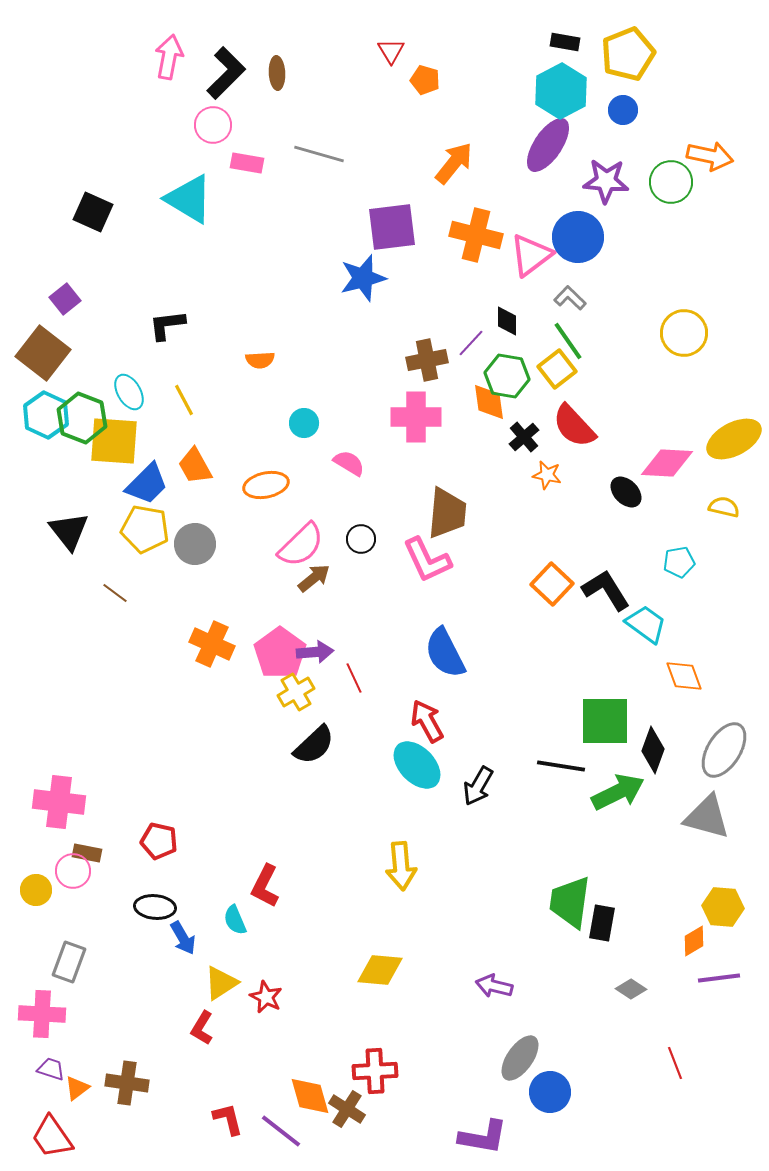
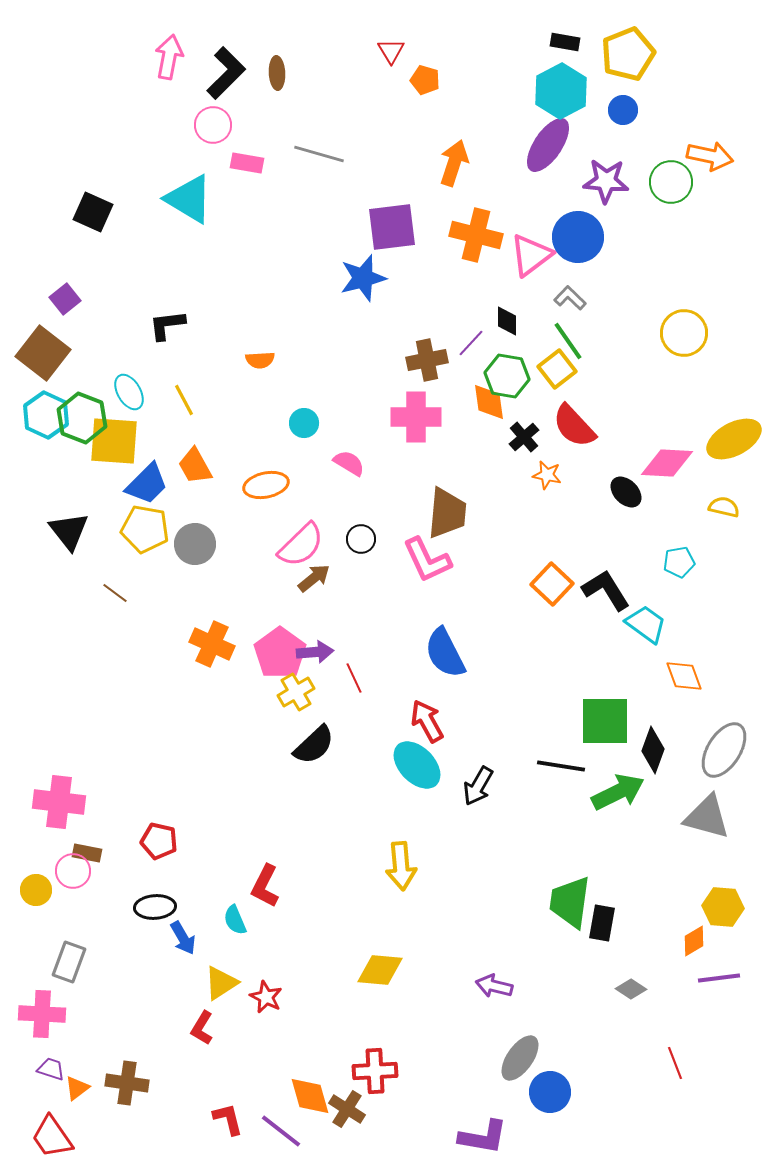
orange arrow at (454, 163): rotated 21 degrees counterclockwise
black ellipse at (155, 907): rotated 9 degrees counterclockwise
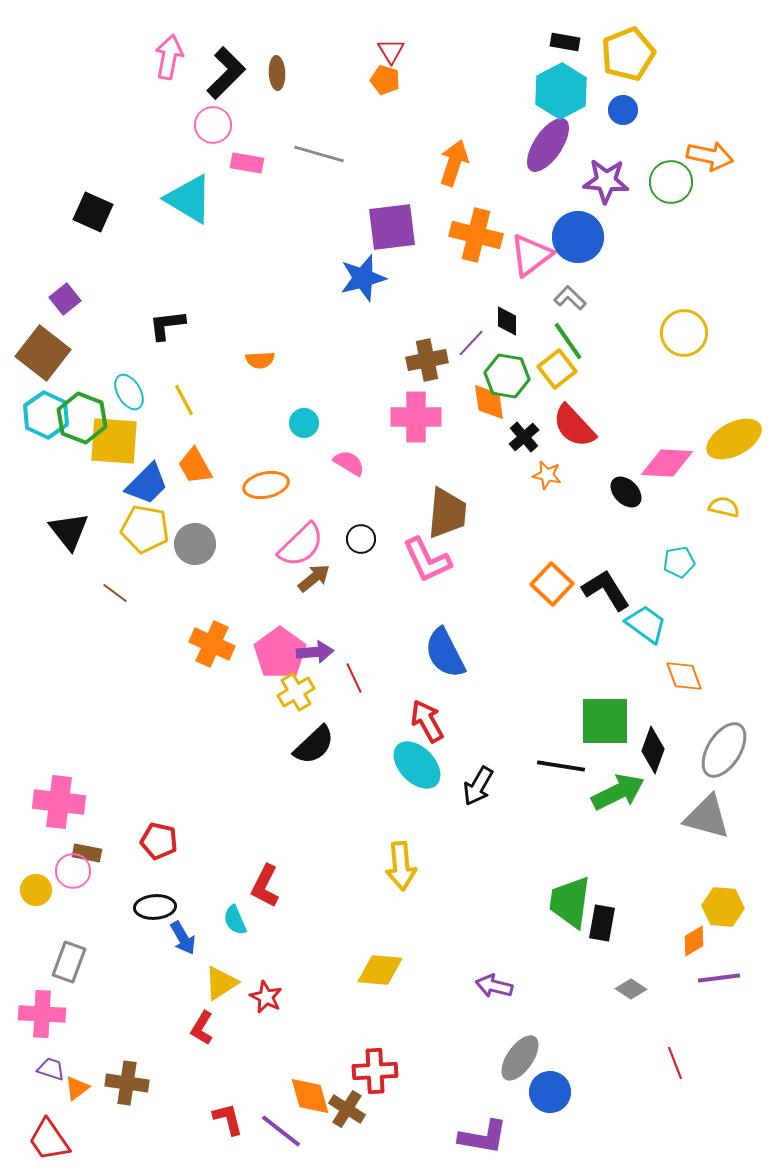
orange pentagon at (425, 80): moved 40 px left
red trapezoid at (52, 1137): moved 3 px left, 3 px down
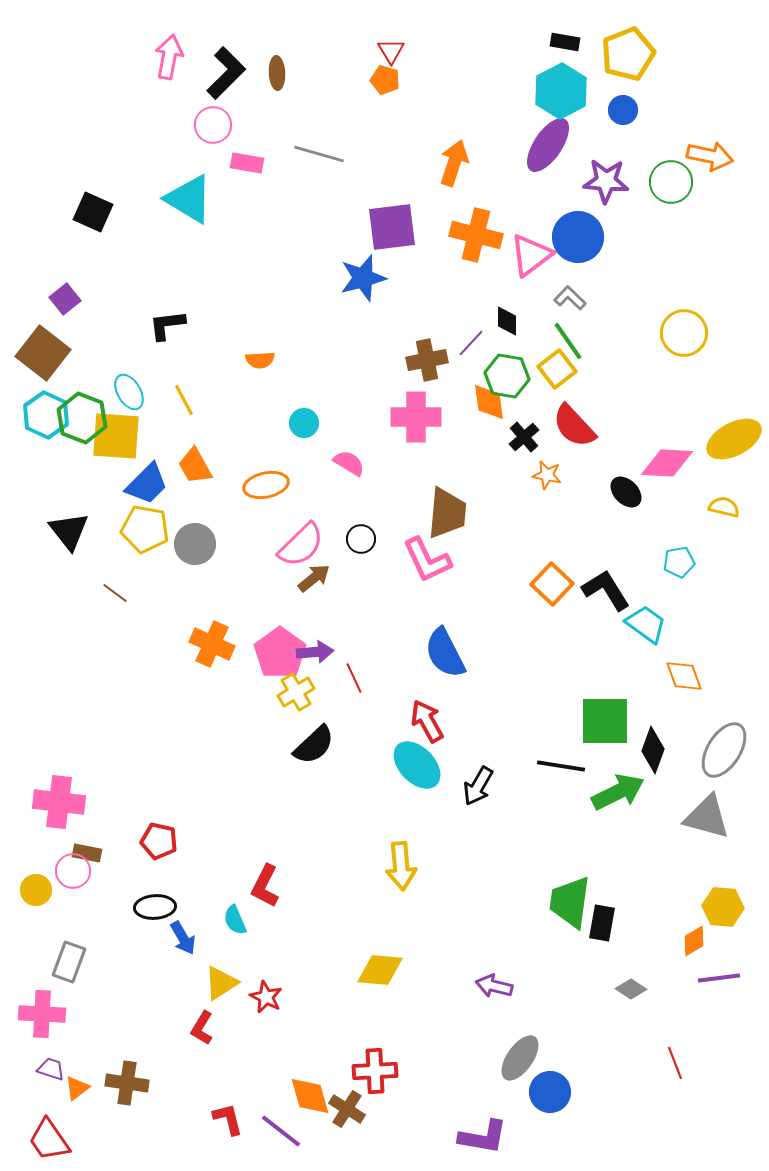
yellow square at (114, 441): moved 2 px right, 5 px up
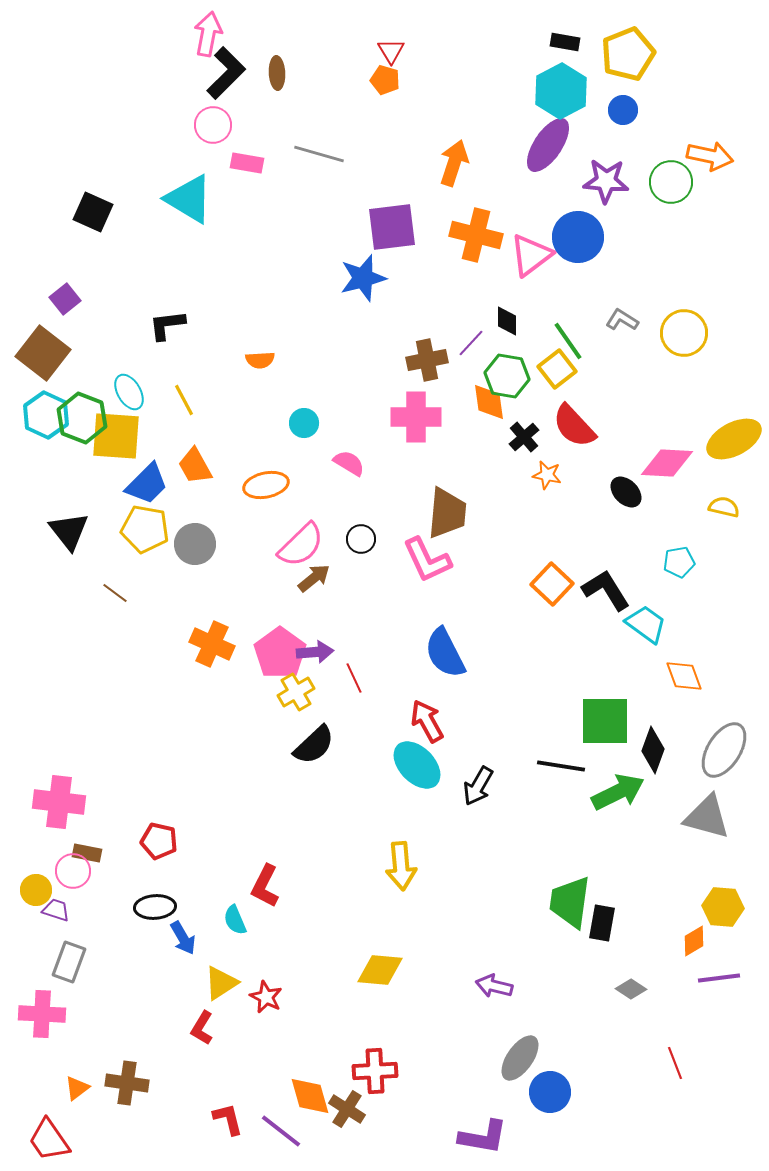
pink arrow at (169, 57): moved 39 px right, 23 px up
gray L-shape at (570, 298): moved 52 px right, 22 px down; rotated 12 degrees counterclockwise
purple trapezoid at (51, 1069): moved 5 px right, 159 px up
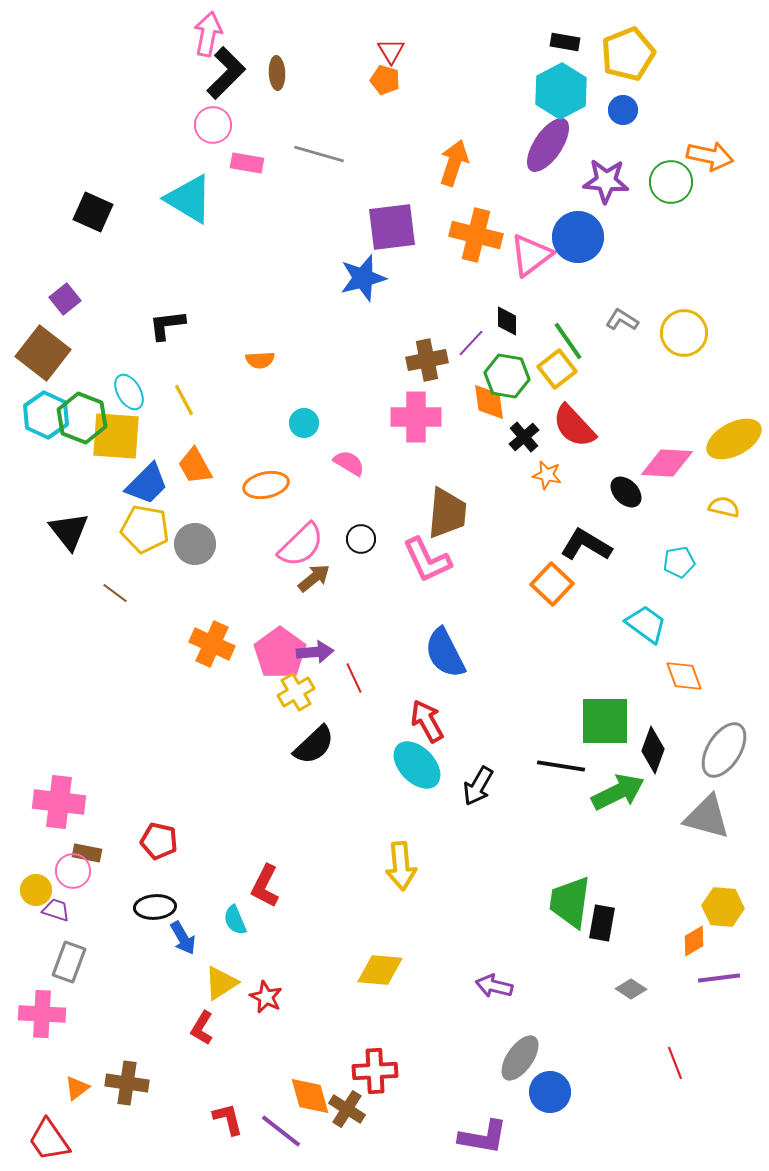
black L-shape at (606, 590): moved 20 px left, 45 px up; rotated 27 degrees counterclockwise
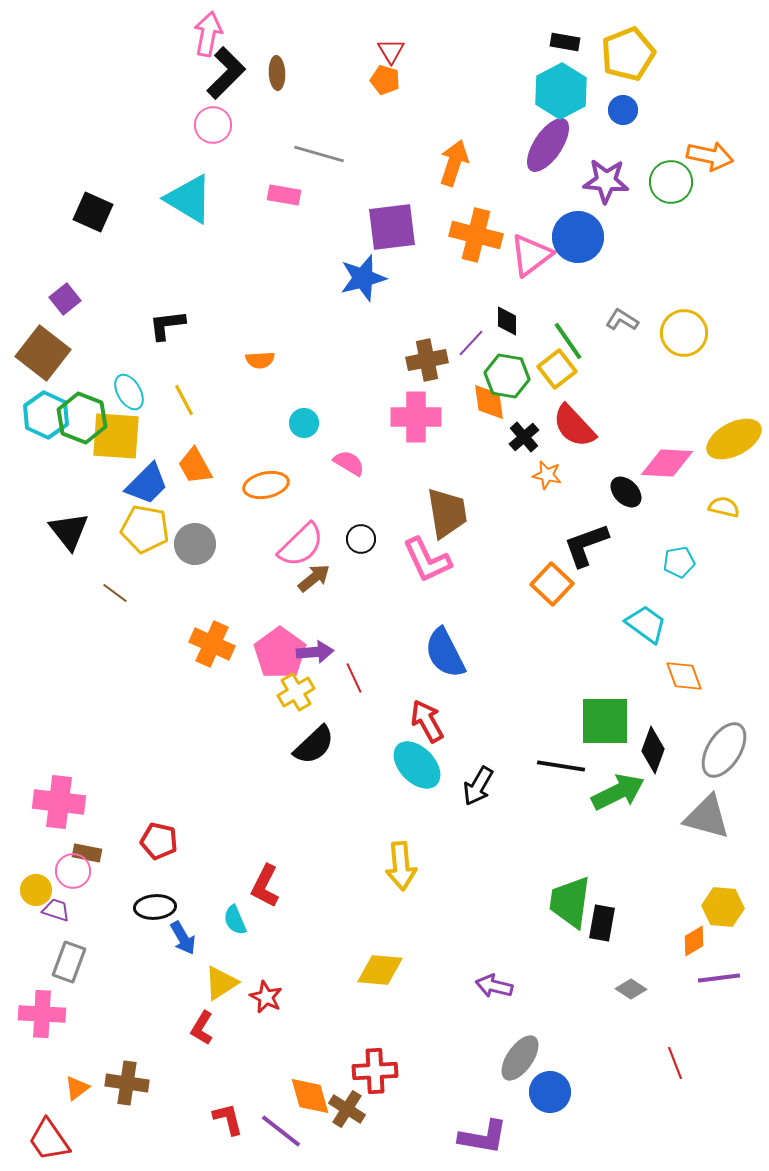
pink rectangle at (247, 163): moved 37 px right, 32 px down
brown trapezoid at (447, 513): rotated 14 degrees counterclockwise
black L-shape at (586, 545): rotated 51 degrees counterclockwise
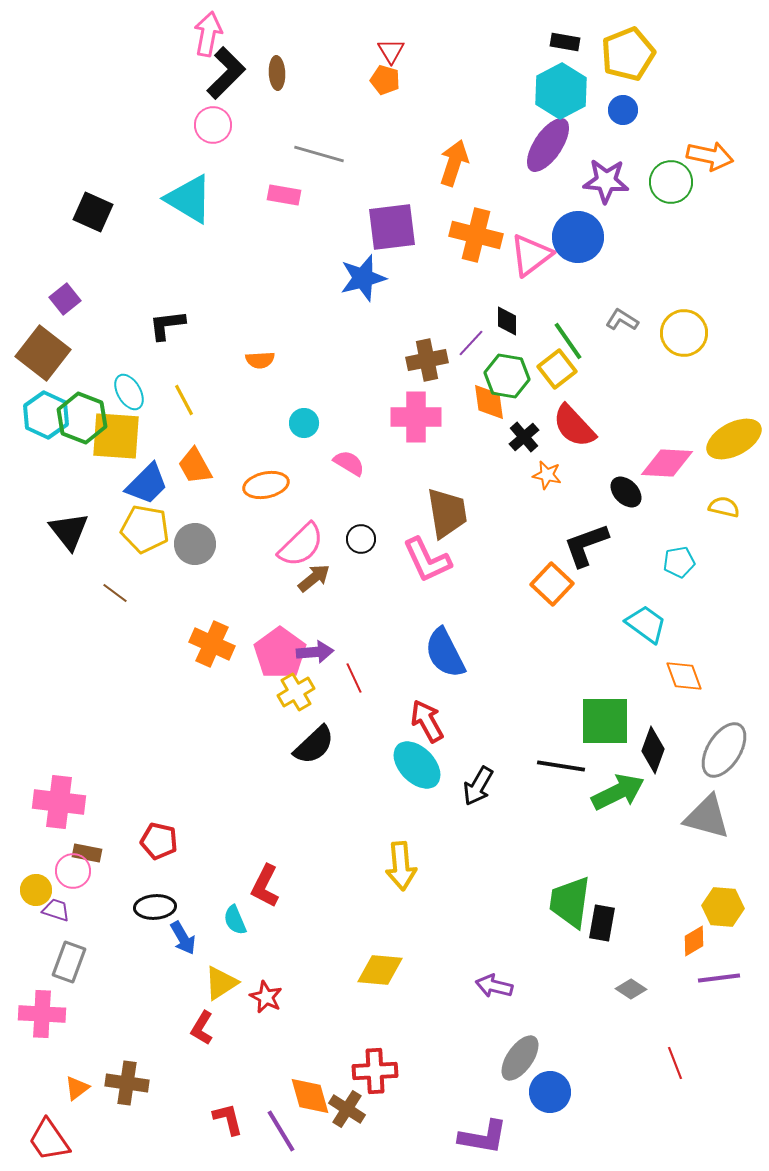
purple line at (281, 1131): rotated 21 degrees clockwise
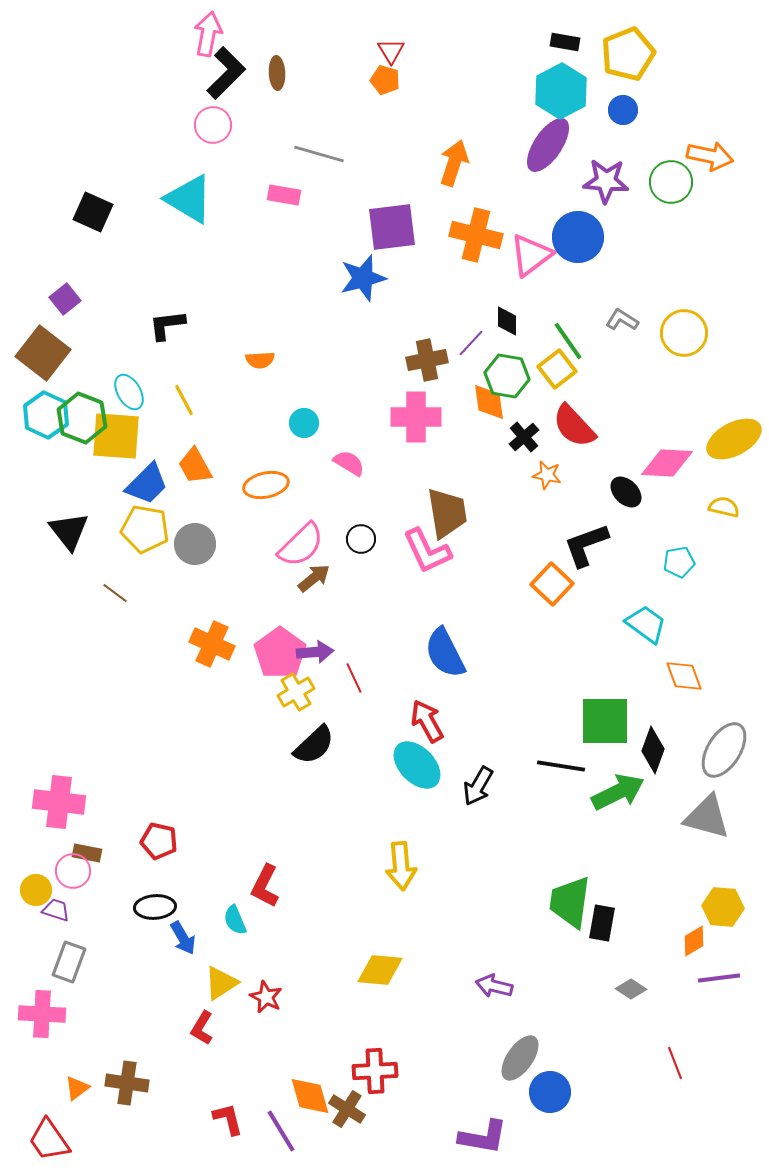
pink L-shape at (427, 560): moved 9 px up
